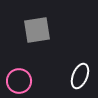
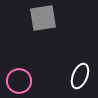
gray square: moved 6 px right, 12 px up
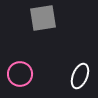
pink circle: moved 1 px right, 7 px up
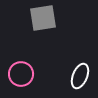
pink circle: moved 1 px right
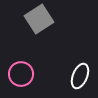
gray square: moved 4 px left, 1 px down; rotated 24 degrees counterclockwise
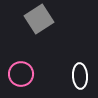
white ellipse: rotated 25 degrees counterclockwise
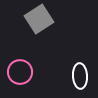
pink circle: moved 1 px left, 2 px up
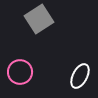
white ellipse: rotated 30 degrees clockwise
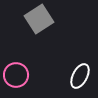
pink circle: moved 4 px left, 3 px down
